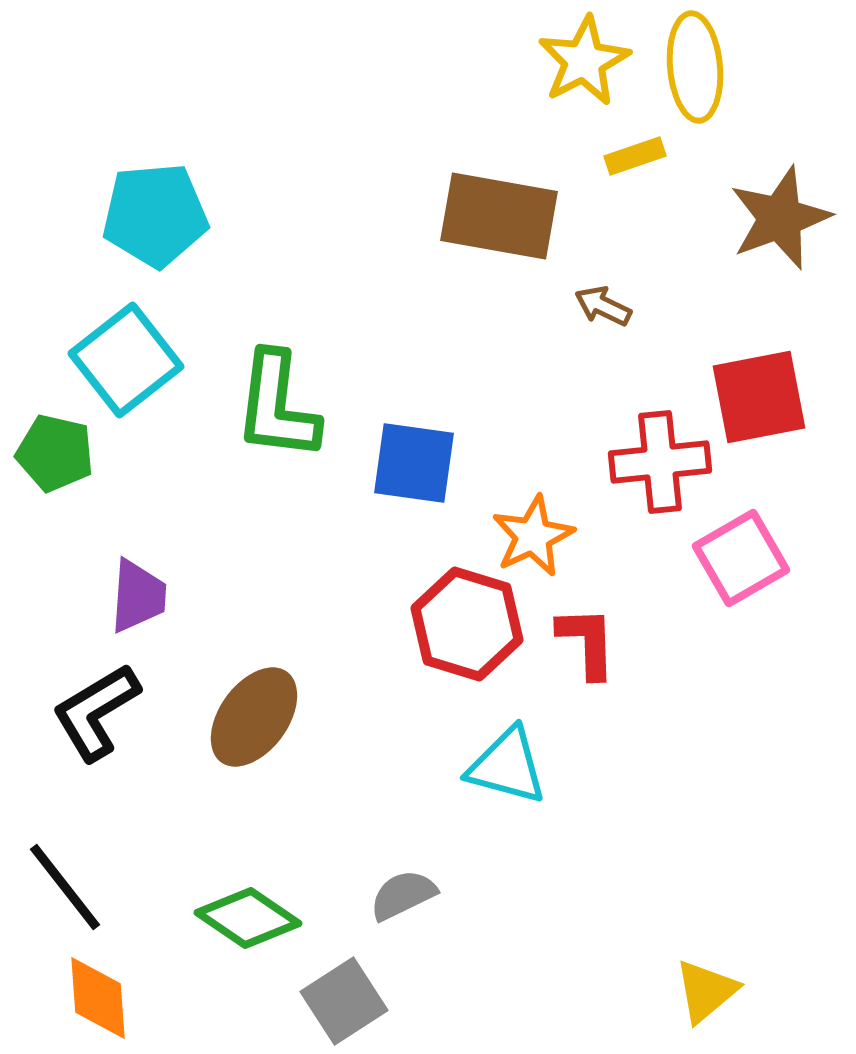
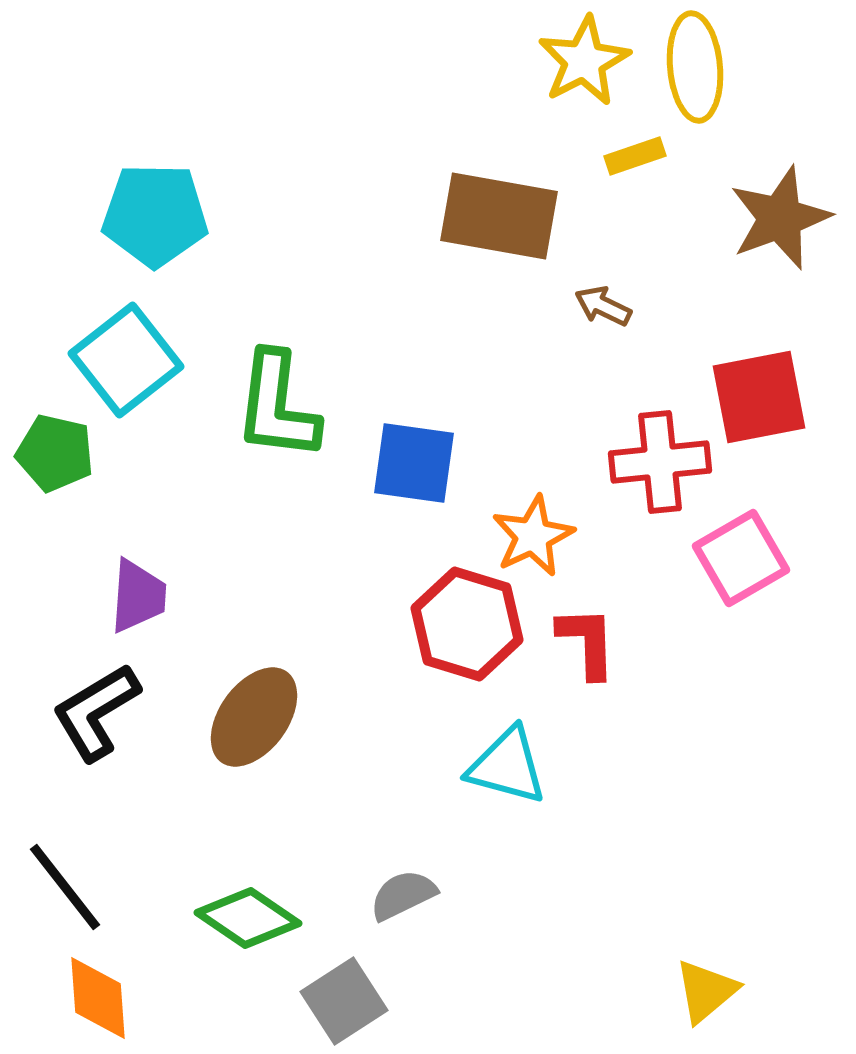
cyan pentagon: rotated 6 degrees clockwise
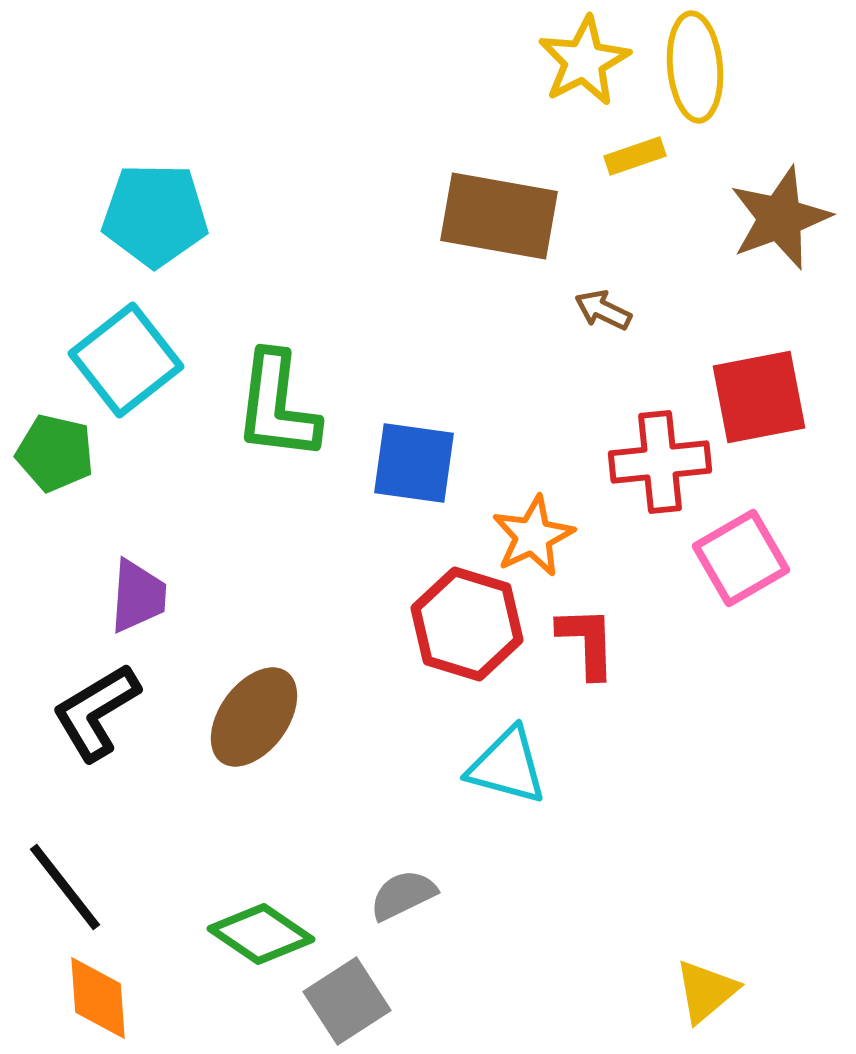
brown arrow: moved 4 px down
green diamond: moved 13 px right, 16 px down
gray square: moved 3 px right
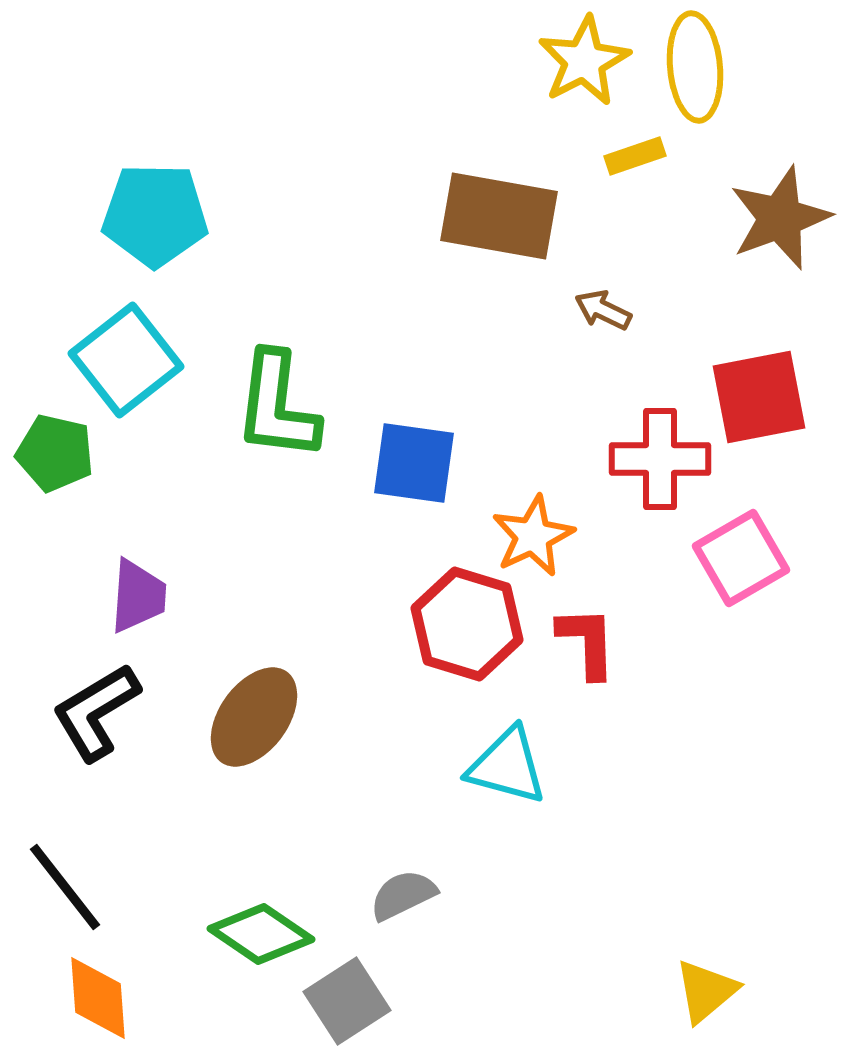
red cross: moved 3 px up; rotated 6 degrees clockwise
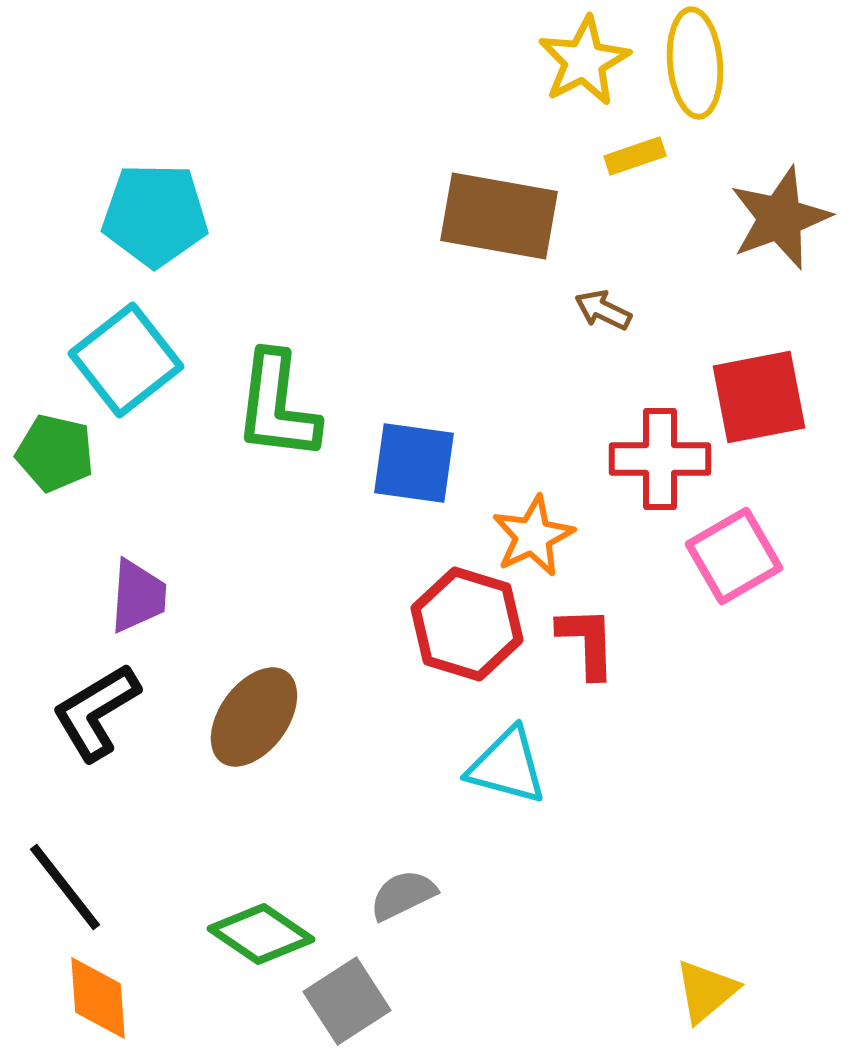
yellow ellipse: moved 4 px up
pink square: moved 7 px left, 2 px up
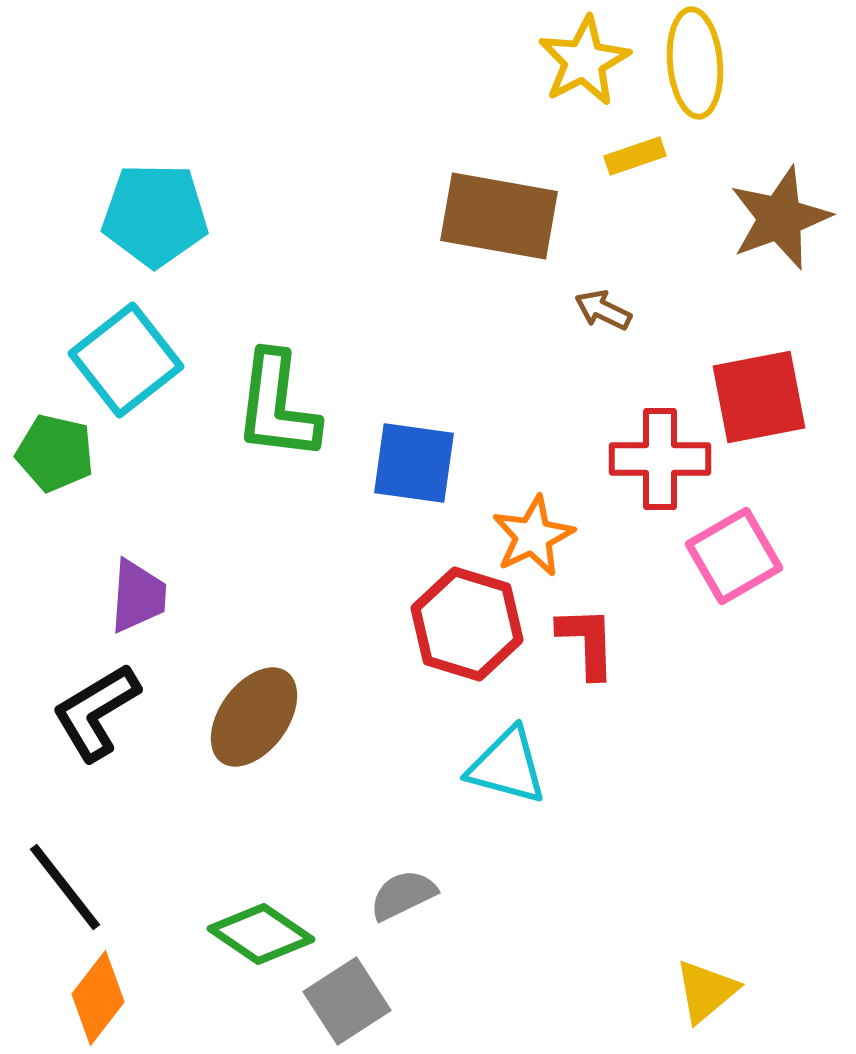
orange diamond: rotated 42 degrees clockwise
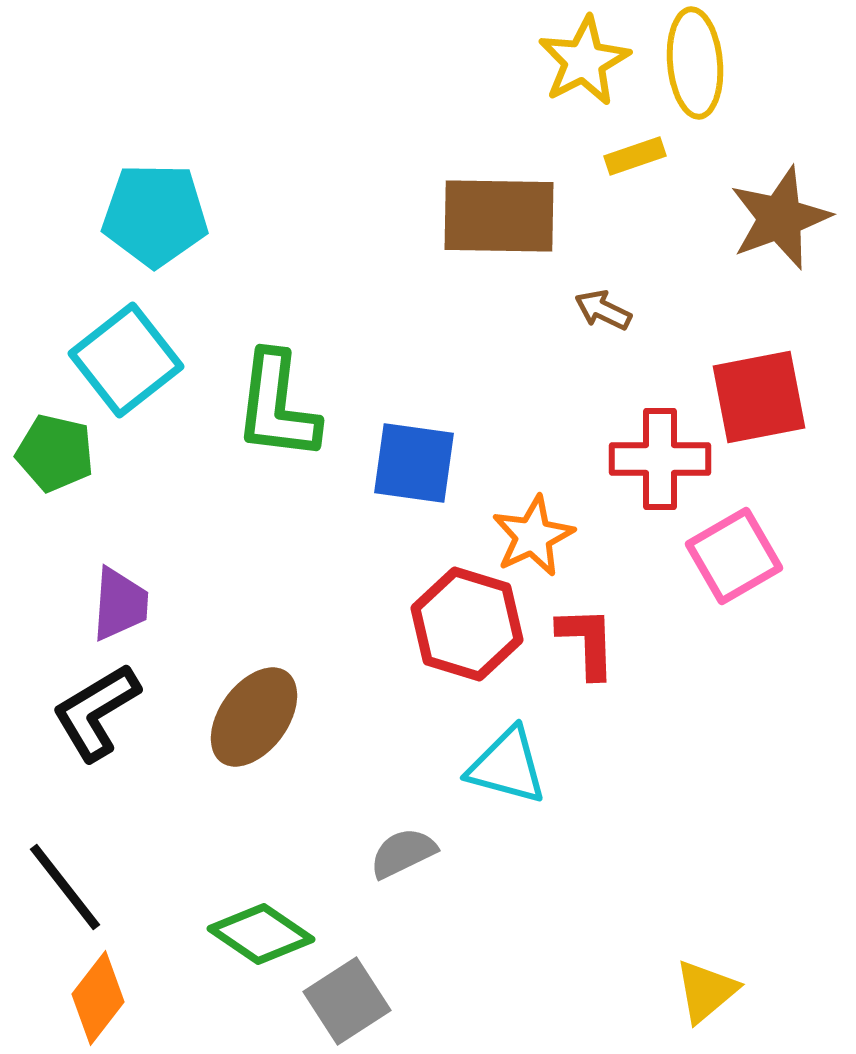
brown rectangle: rotated 9 degrees counterclockwise
purple trapezoid: moved 18 px left, 8 px down
gray semicircle: moved 42 px up
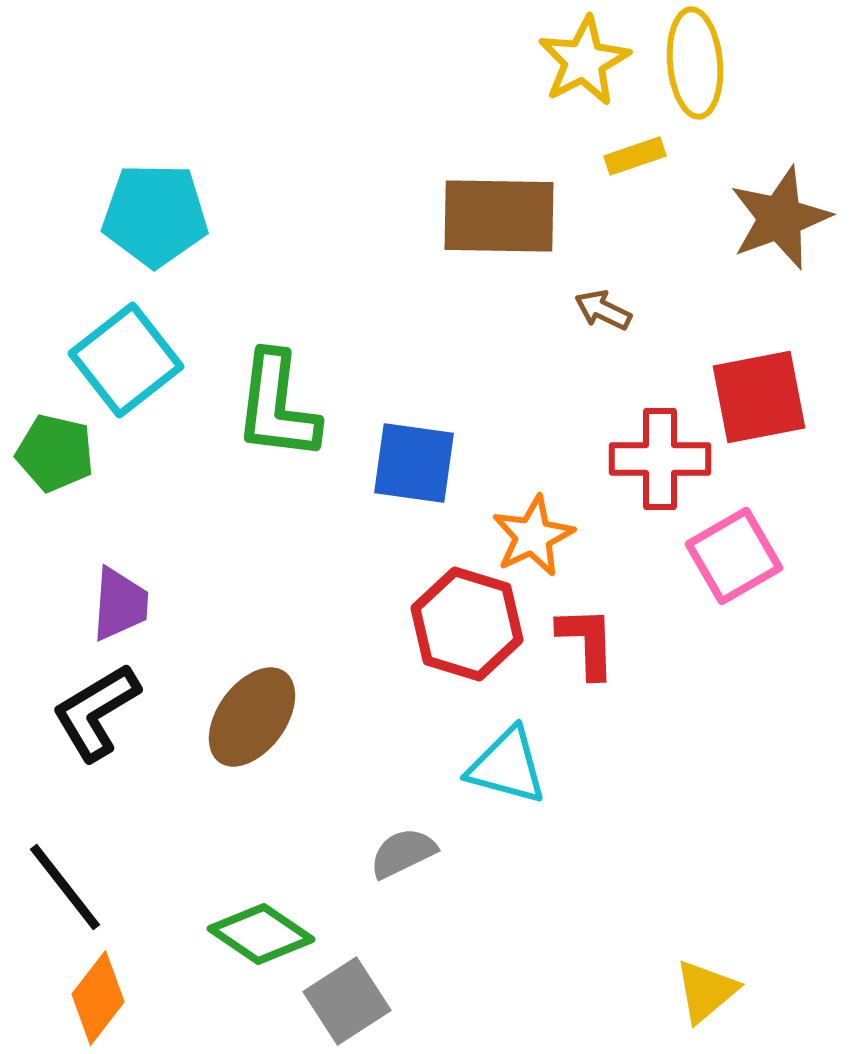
brown ellipse: moved 2 px left
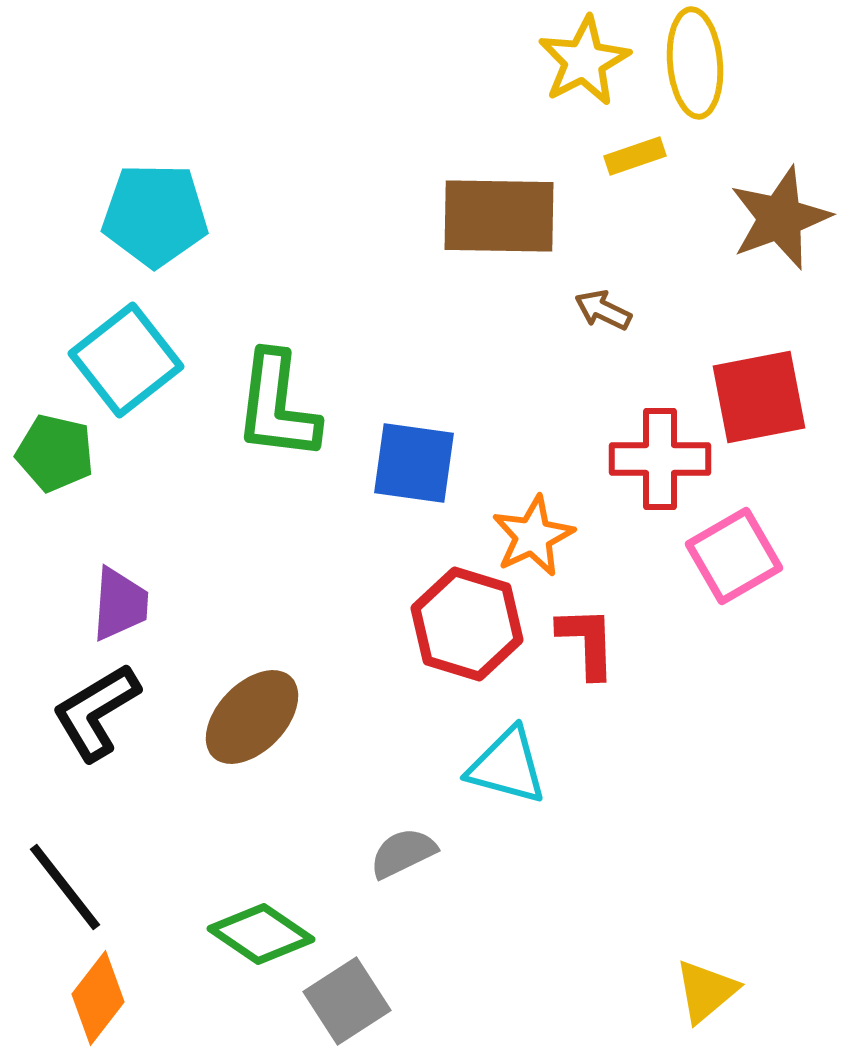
brown ellipse: rotated 8 degrees clockwise
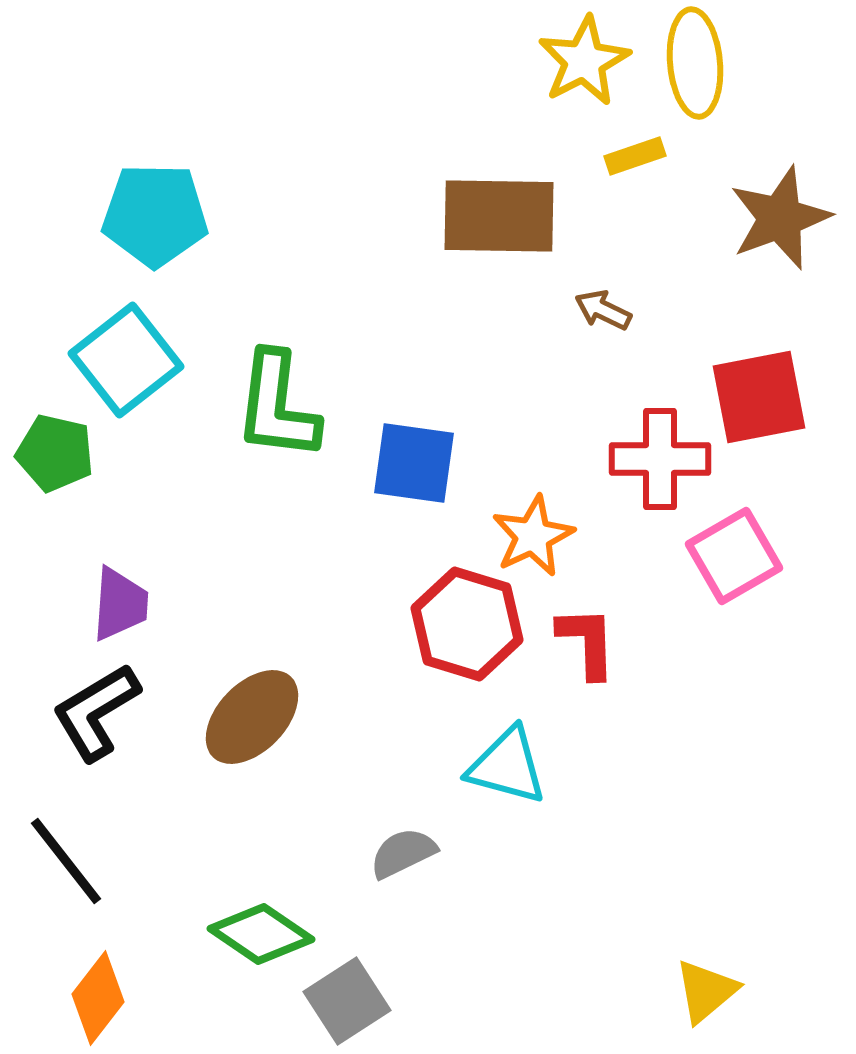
black line: moved 1 px right, 26 px up
